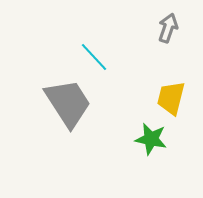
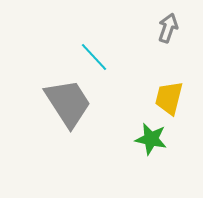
yellow trapezoid: moved 2 px left
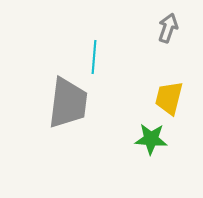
cyan line: rotated 48 degrees clockwise
gray trapezoid: rotated 40 degrees clockwise
green star: rotated 8 degrees counterclockwise
